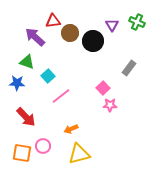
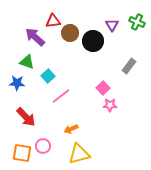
gray rectangle: moved 2 px up
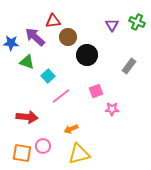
brown circle: moved 2 px left, 4 px down
black circle: moved 6 px left, 14 px down
blue star: moved 6 px left, 40 px up
pink square: moved 7 px left, 3 px down; rotated 24 degrees clockwise
pink star: moved 2 px right, 4 px down
red arrow: moved 1 px right; rotated 40 degrees counterclockwise
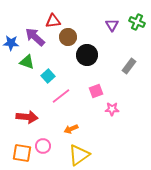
yellow triangle: moved 1 px down; rotated 20 degrees counterclockwise
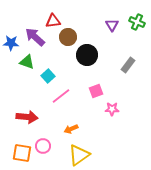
gray rectangle: moved 1 px left, 1 px up
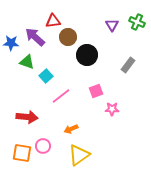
cyan square: moved 2 px left
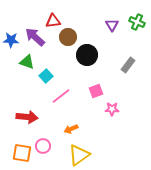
blue star: moved 3 px up
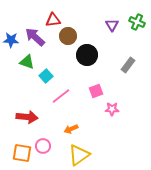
red triangle: moved 1 px up
brown circle: moved 1 px up
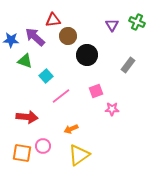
green triangle: moved 2 px left, 1 px up
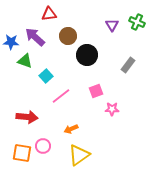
red triangle: moved 4 px left, 6 px up
blue star: moved 2 px down
